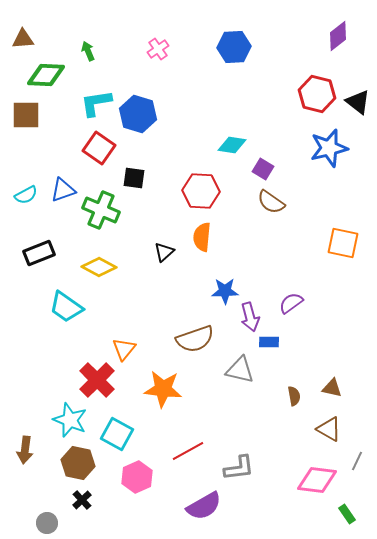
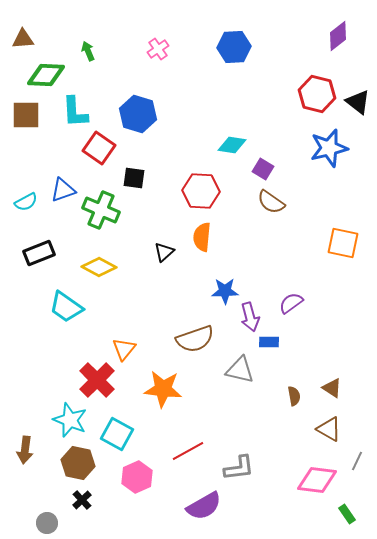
cyan L-shape at (96, 103): moved 21 px left, 9 px down; rotated 84 degrees counterclockwise
cyan semicircle at (26, 195): moved 7 px down
brown triangle at (332, 388): rotated 20 degrees clockwise
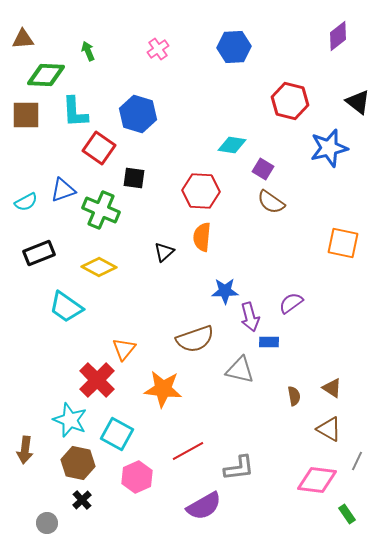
red hexagon at (317, 94): moved 27 px left, 7 px down
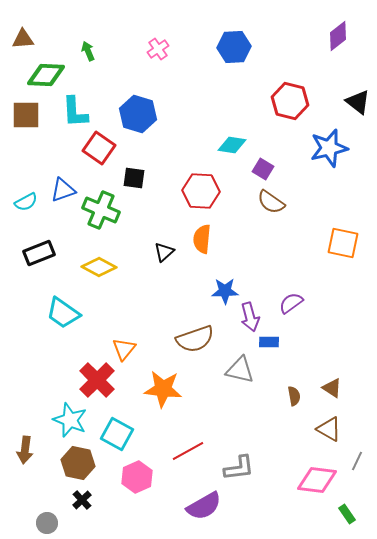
orange semicircle at (202, 237): moved 2 px down
cyan trapezoid at (66, 307): moved 3 px left, 6 px down
